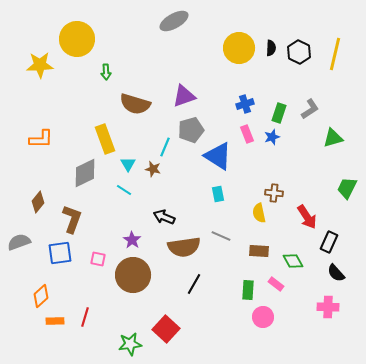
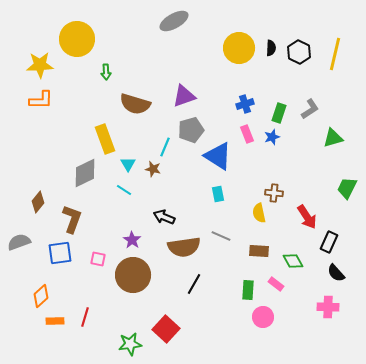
orange L-shape at (41, 139): moved 39 px up
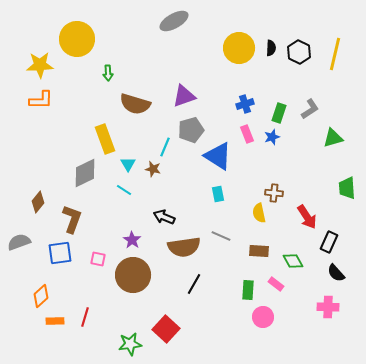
green arrow at (106, 72): moved 2 px right, 1 px down
green trapezoid at (347, 188): rotated 30 degrees counterclockwise
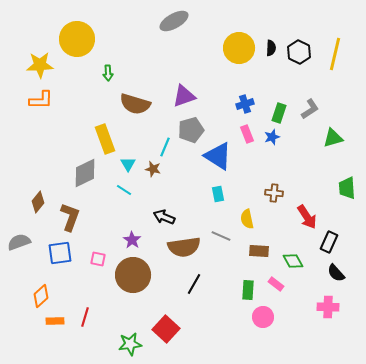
yellow semicircle at (259, 213): moved 12 px left, 6 px down
brown L-shape at (72, 219): moved 2 px left, 2 px up
